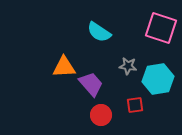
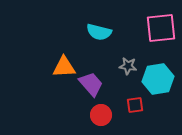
pink square: rotated 24 degrees counterclockwise
cyan semicircle: rotated 20 degrees counterclockwise
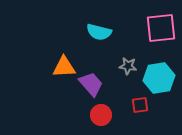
cyan hexagon: moved 1 px right, 1 px up
red square: moved 5 px right
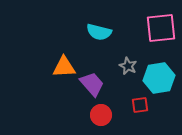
gray star: rotated 18 degrees clockwise
purple trapezoid: moved 1 px right
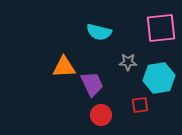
gray star: moved 4 px up; rotated 24 degrees counterclockwise
purple trapezoid: rotated 16 degrees clockwise
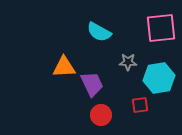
cyan semicircle: rotated 15 degrees clockwise
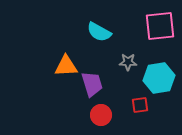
pink square: moved 1 px left, 2 px up
orange triangle: moved 2 px right, 1 px up
purple trapezoid: rotated 8 degrees clockwise
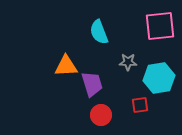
cyan semicircle: rotated 40 degrees clockwise
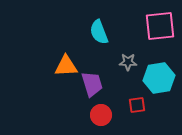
red square: moved 3 px left
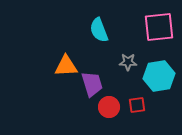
pink square: moved 1 px left, 1 px down
cyan semicircle: moved 2 px up
cyan hexagon: moved 2 px up
red circle: moved 8 px right, 8 px up
